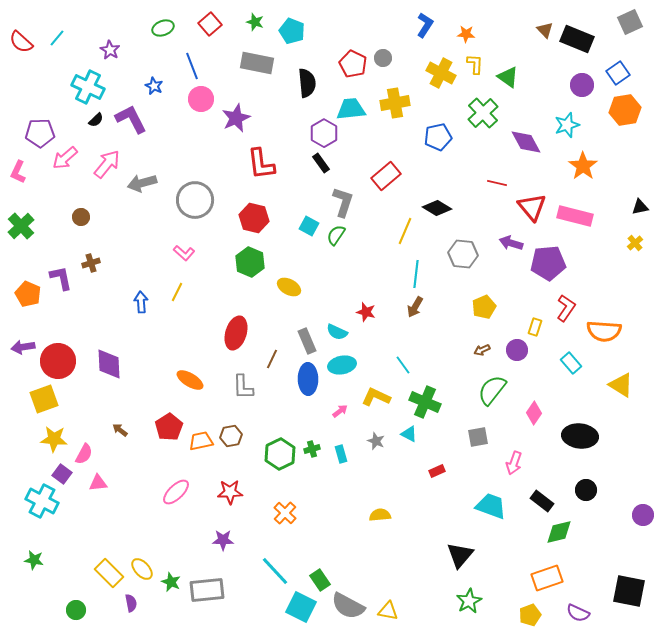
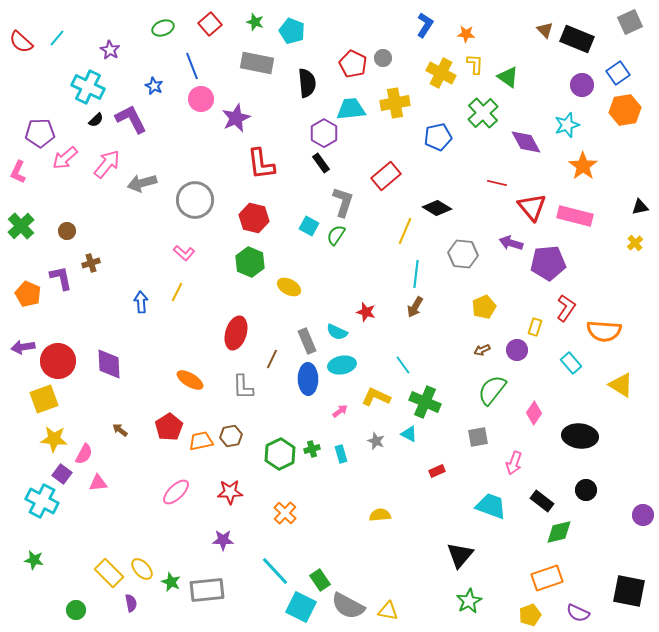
brown circle at (81, 217): moved 14 px left, 14 px down
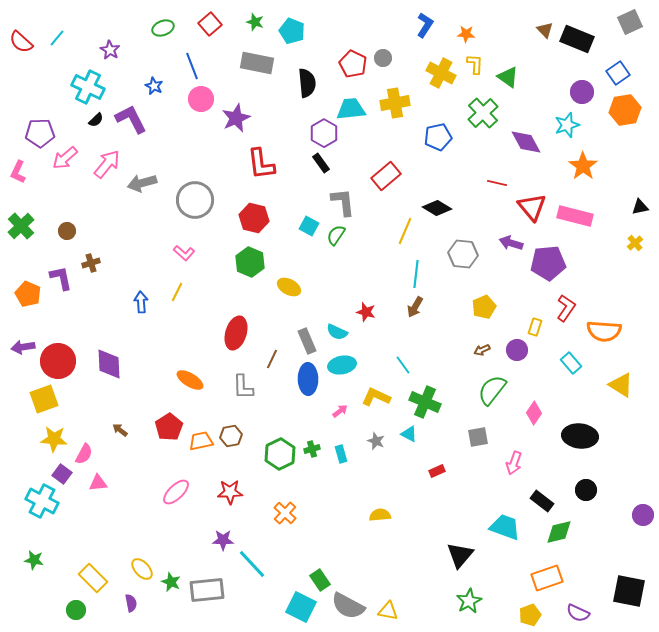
purple circle at (582, 85): moved 7 px down
gray L-shape at (343, 202): rotated 24 degrees counterclockwise
cyan trapezoid at (491, 506): moved 14 px right, 21 px down
cyan line at (275, 571): moved 23 px left, 7 px up
yellow rectangle at (109, 573): moved 16 px left, 5 px down
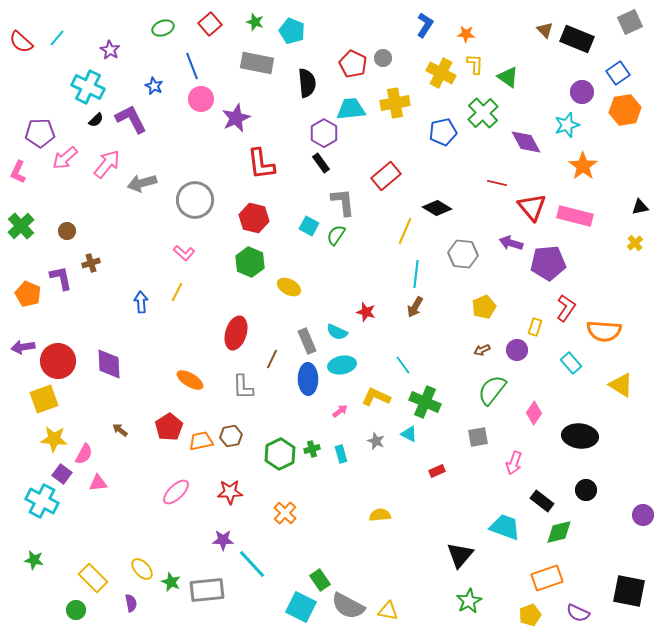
blue pentagon at (438, 137): moved 5 px right, 5 px up
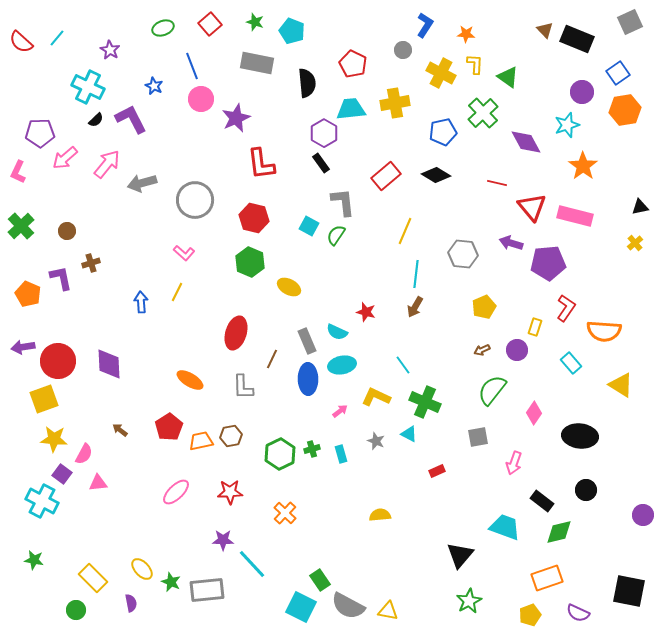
gray circle at (383, 58): moved 20 px right, 8 px up
black diamond at (437, 208): moved 1 px left, 33 px up
